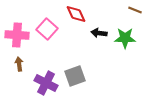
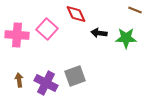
green star: moved 1 px right
brown arrow: moved 16 px down
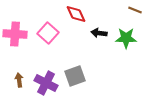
pink square: moved 1 px right, 4 px down
pink cross: moved 2 px left, 1 px up
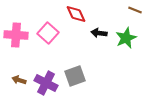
pink cross: moved 1 px right, 1 px down
green star: rotated 25 degrees counterclockwise
brown arrow: rotated 64 degrees counterclockwise
